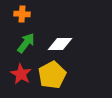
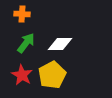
red star: moved 1 px right, 1 px down
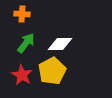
yellow pentagon: moved 4 px up
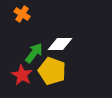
orange cross: rotated 28 degrees clockwise
green arrow: moved 8 px right, 10 px down
yellow pentagon: rotated 24 degrees counterclockwise
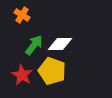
orange cross: moved 1 px down
green arrow: moved 8 px up
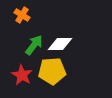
yellow pentagon: rotated 24 degrees counterclockwise
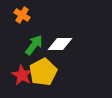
yellow pentagon: moved 9 px left, 1 px down; rotated 24 degrees counterclockwise
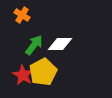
red star: moved 1 px right
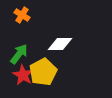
green arrow: moved 15 px left, 9 px down
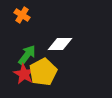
green arrow: moved 8 px right, 1 px down
red star: moved 1 px right, 1 px up
